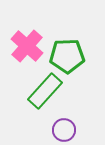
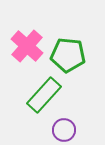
green pentagon: moved 1 px right, 1 px up; rotated 8 degrees clockwise
green rectangle: moved 1 px left, 4 px down
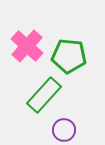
green pentagon: moved 1 px right, 1 px down
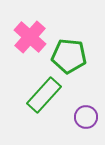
pink cross: moved 3 px right, 9 px up
purple circle: moved 22 px right, 13 px up
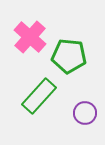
green rectangle: moved 5 px left, 1 px down
purple circle: moved 1 px left, 4 px up
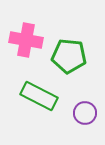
pink cross: moved 4 px left, 3 px down; rotated 32 degrees counterclockwise
green rectangle: rotated 75 degrees clockwise
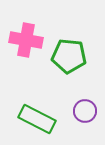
green rectangle: moved 2 px left, 23 px down
purple circle: moved 2 px up
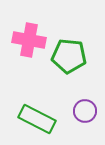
pink cross: moved 3 px right
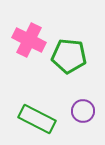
pink cross: rotated 16 degrees clockwise
purple circle: moved 2 px left
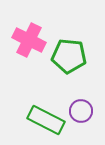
purple circle: moved 2 px left
green rectangle: moved 9 px right, 1 px down
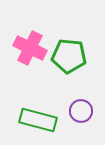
pink cross: moved 1 px right, 8 px down
green rectangle: moved 8 px left; rotated 12 degrees counterclockwise
